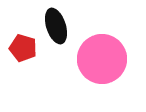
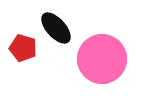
black ellipse: moved 2 px down; rotated 24 degrees counterclockwise
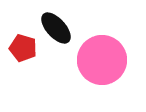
pink circle: moved 1 px down
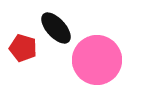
pink circle: moved 5 px left
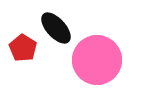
red pentagon: rotated 16 degrees clockwise
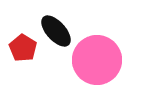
black ellipse: moved 3 px down
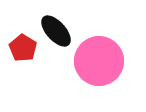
pink circle: moved 2 px right, 1 px down
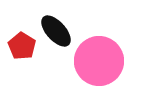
red pentagon: moved 1 px left, 2 px up
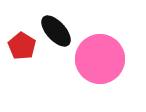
pink circle: moved 1 px right, 2 px up
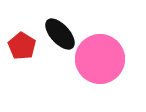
black ellipse: moved 4 px right, 3 px down
